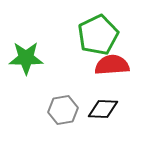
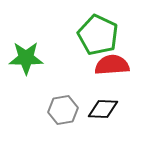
green pentagon: rotated 21 degrees counterclockwise
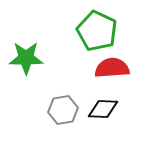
green pentagon: moved 1 px left, 4 px up
red semicircle: moved 3 px down
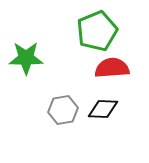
green pentagon: rotated 24 degrees clockwise
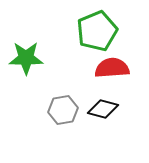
black diamond: rotated 12 degrees clockwise
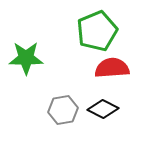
black diamond: rotated 12 degrees clockwise
